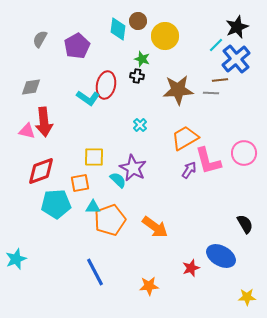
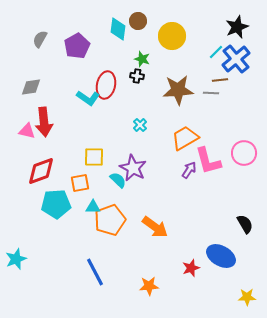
yellow circle: moved 7 px right
cyan line: moved 7 px down
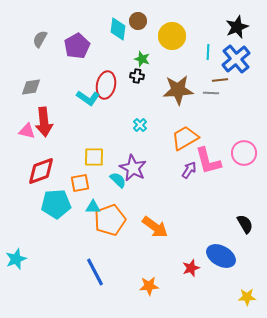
cyan line: moved 8 px left; rotated 42 degrees counterclockwise
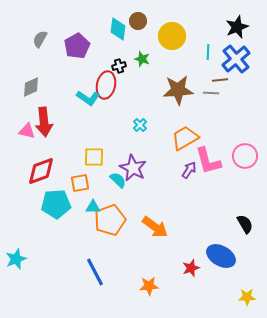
black cross: moved 18 px left, 10 px up; rotated 24 degrees counterclockwise
gray diamond: rotated 15 degrees counterclockwise
pink circle: moved 1 px right, 3 px down
